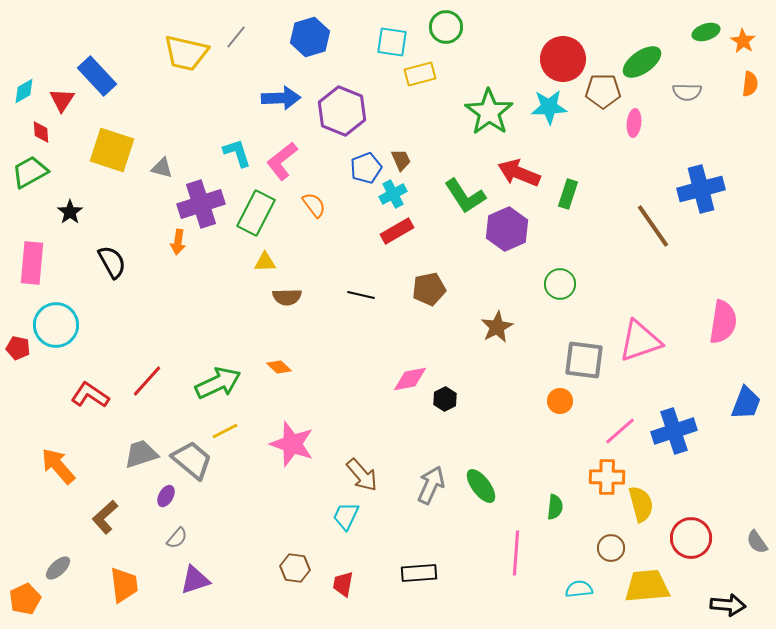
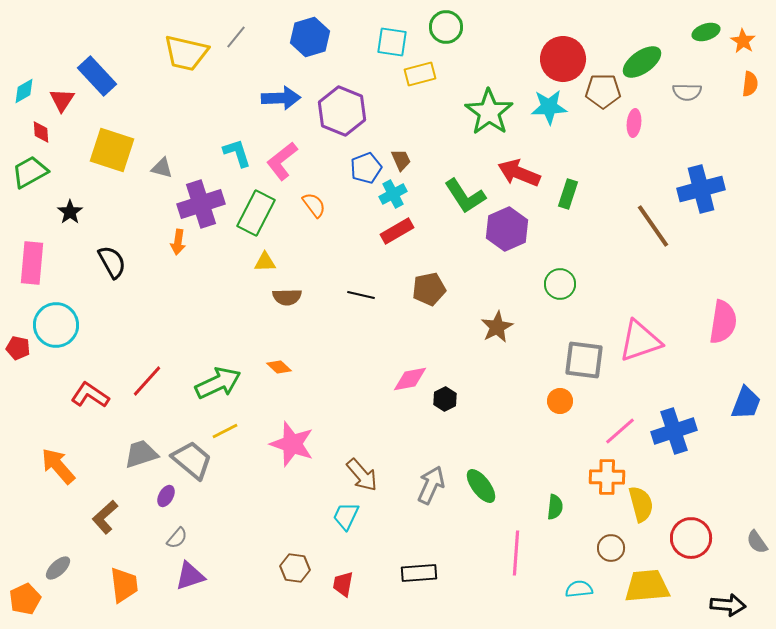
purple triangle at (195, 580): moved 5 px left, 4 px up
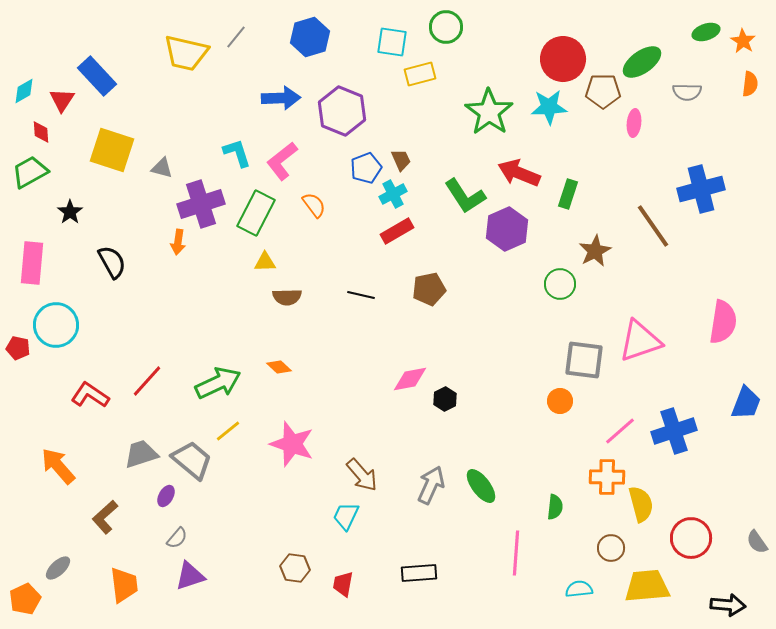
brown star at (497, 327): moved 98 px right, 76 px up
yellow line at (225, 431): moved 3 px right; rotated 12 degrees counterclockwise
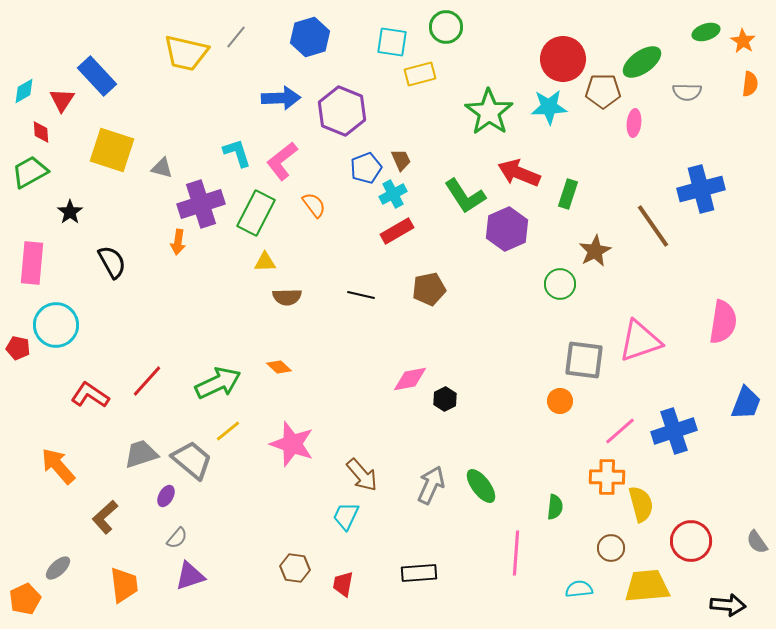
red circle at (691, 538): moved 3 px down
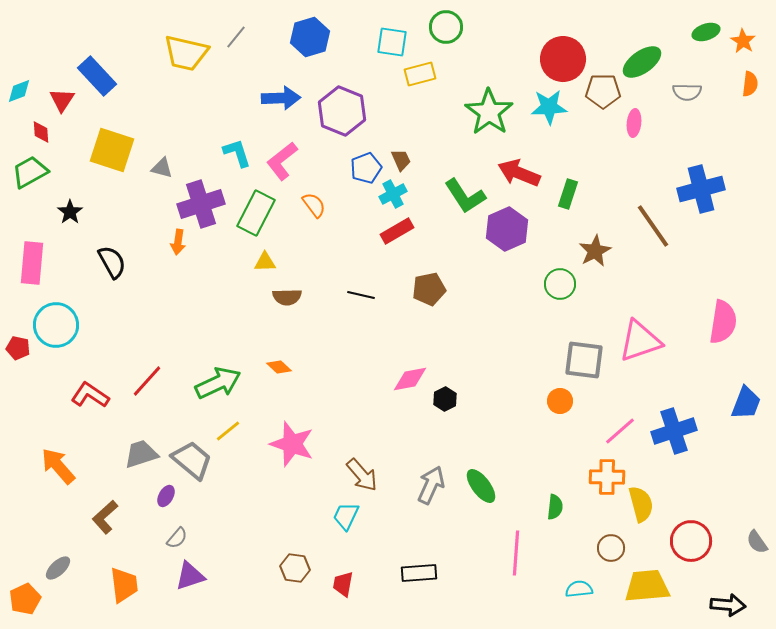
cyan diamond at (24, 91): moved 5 px left; rotated 8 degrees clockwise
